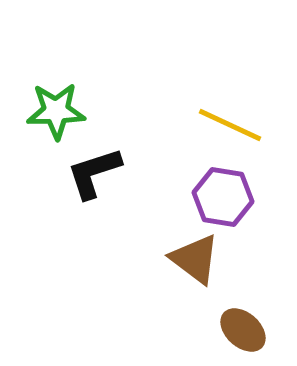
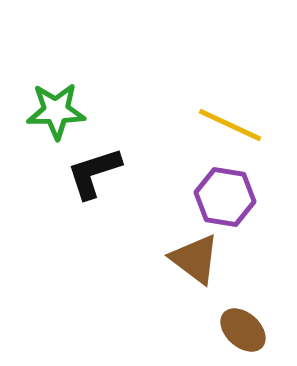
purple hexagon: moved 2 px right
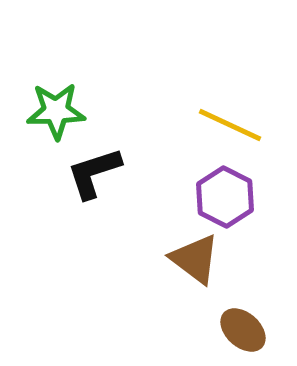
purple hexagon: rotated 18 degrees clockwise
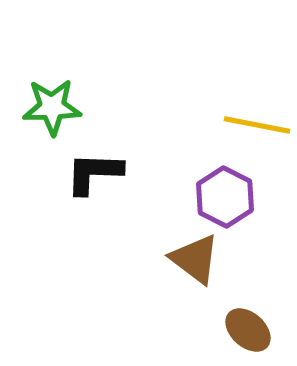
green star: moved 4 px left, 4 px up
yellow line: moved 27 px right; rotated 14 degrees counterclockwise
black L-shape: rotated 20 degrees clockwise
brown ellipse: moved 5 px right
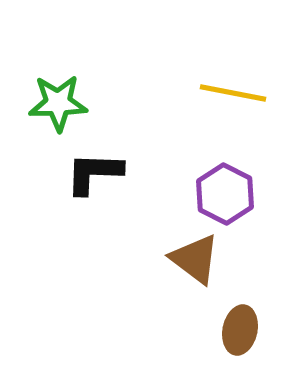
green star: moved 6 px right, 4 px up
yellow line: moved 24 px left, 32 px up
purple hexagon: moved 3 px up
brown ellipse: moved 8 px left; rotated 60 degrees clockwise
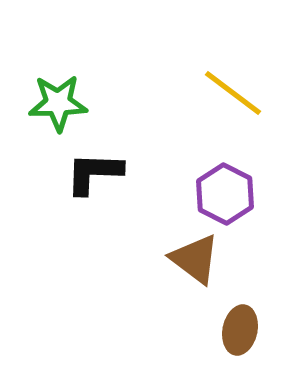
yellow line: rotated 26 degrees clockwise
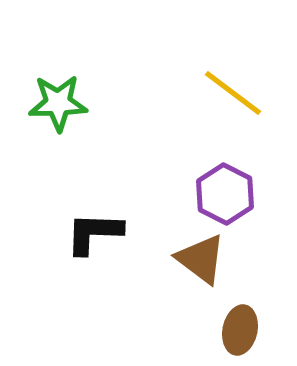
black L-shape: moved 60 px down
brown triangle: moved 6 px right
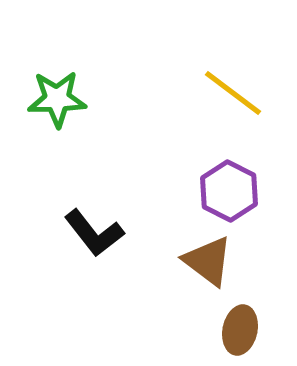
green star: moved 1 px left, 4 px up
purple hexagon: moved 4 px right, 3 px up
black L-shape: rotated 130 degrees counterclockwise
brown triangle: moved 7 px right, 2 px down
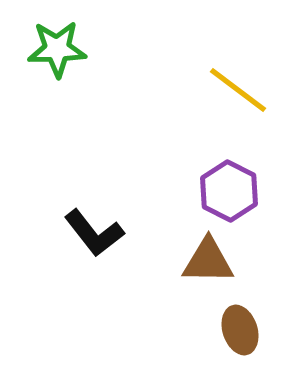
yellow line: moved 5 px right, 3 px up
green star: moved 50 px up
brown triangle: rotated 36 degrees counterclockwise
brown ellipse: rotated 30 degrees counterclockwise
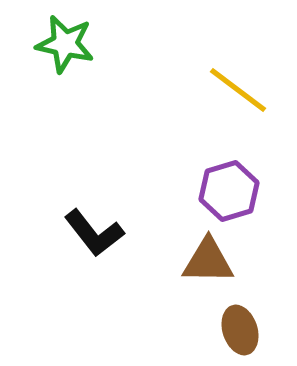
green star: moved 8 px right, 5 px up; rotated 14 degrees clockwise
purple hexagon: rotated 16 degrees clockwise
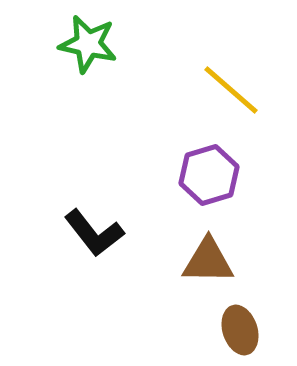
green star: moved 23 px right
yellow line: moved 7 px left; rotated 4 degrees clockwise
purple hexagon: moved 20 px left, 16 px up
